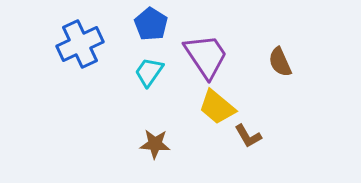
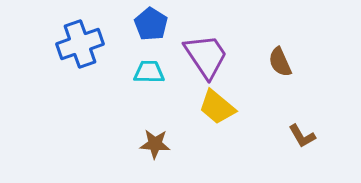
blue cross: rotated 6 degrees clockwise
cyan trapezoid: rotated 56 degrees clockwise
brown L-shape: moved 54 px right
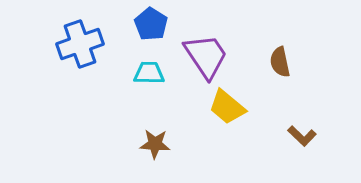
brown semicircle: rotated 12 degrees clockwise
cyan trapezoid: moved 1 px down
yellow trapezoid: moved 10 px right
brown L-shape: rotated 16 degrees counterclockwise
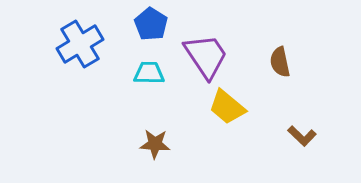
blue cross: rotated 12 degrees counterclockwise
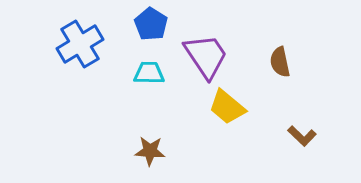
brown star: moved 5 px left, 7 px down
